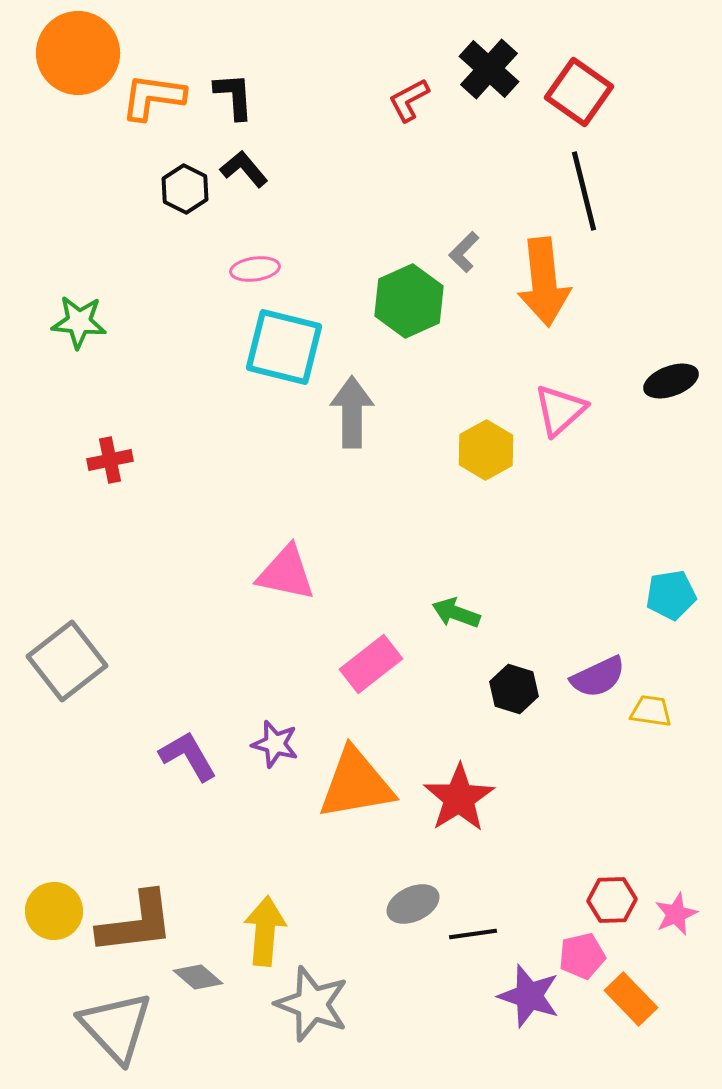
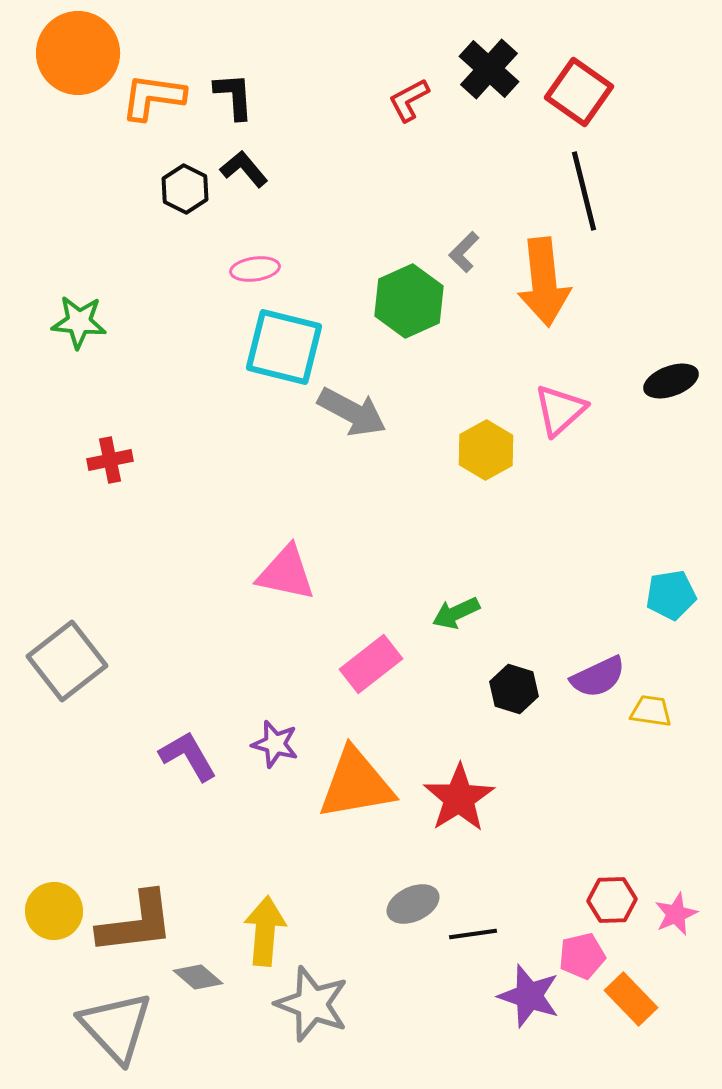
gray arrow at (352, 412): rotated 118 degrees clockwise
green arrow at (456, 613): rotated 45 degrees counterclockwise
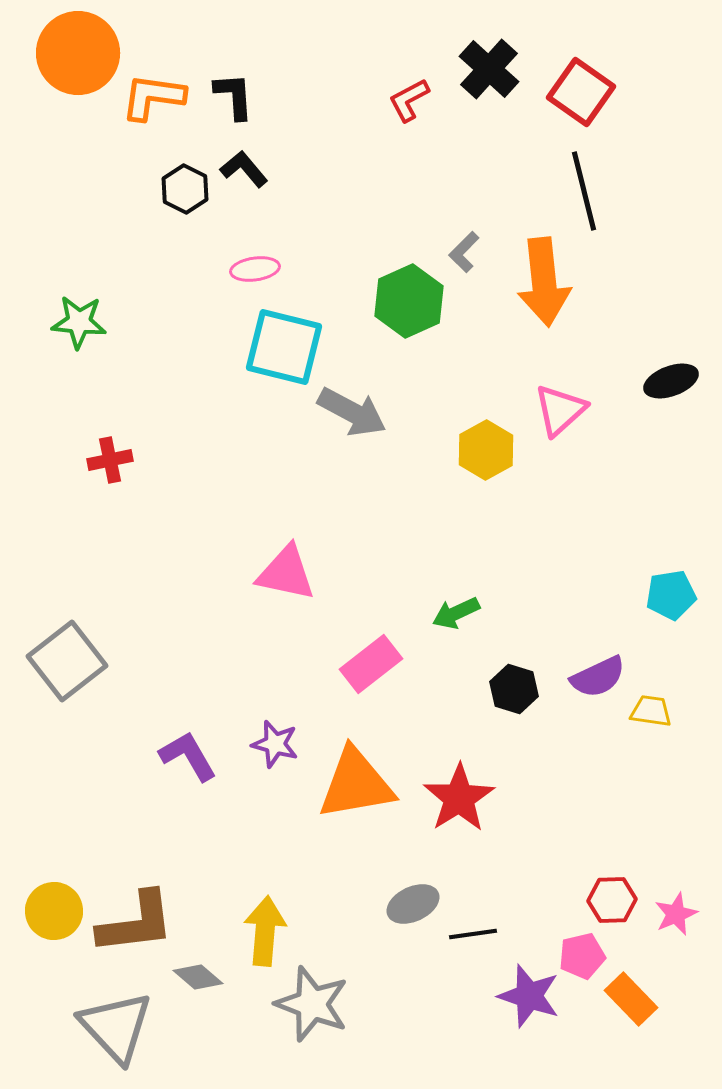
red square at (579, 92): moved 2 px right
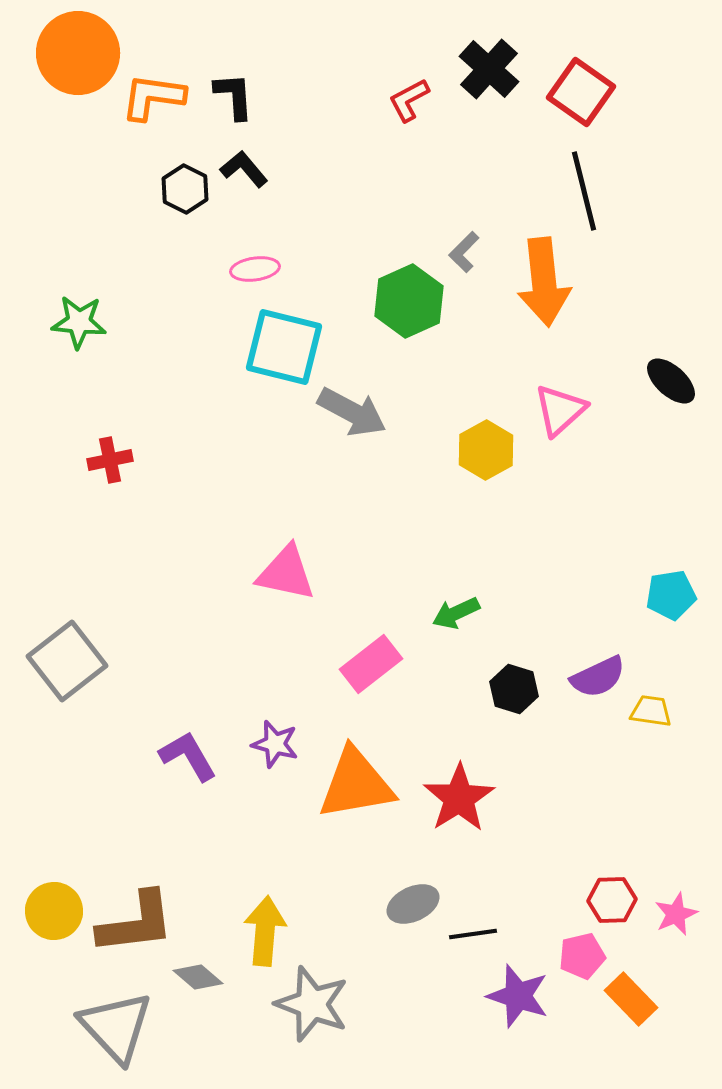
black ellipse at (671, 381): rotated 62 degrees clockwise
purple star at (529, 996): moved 11 px left
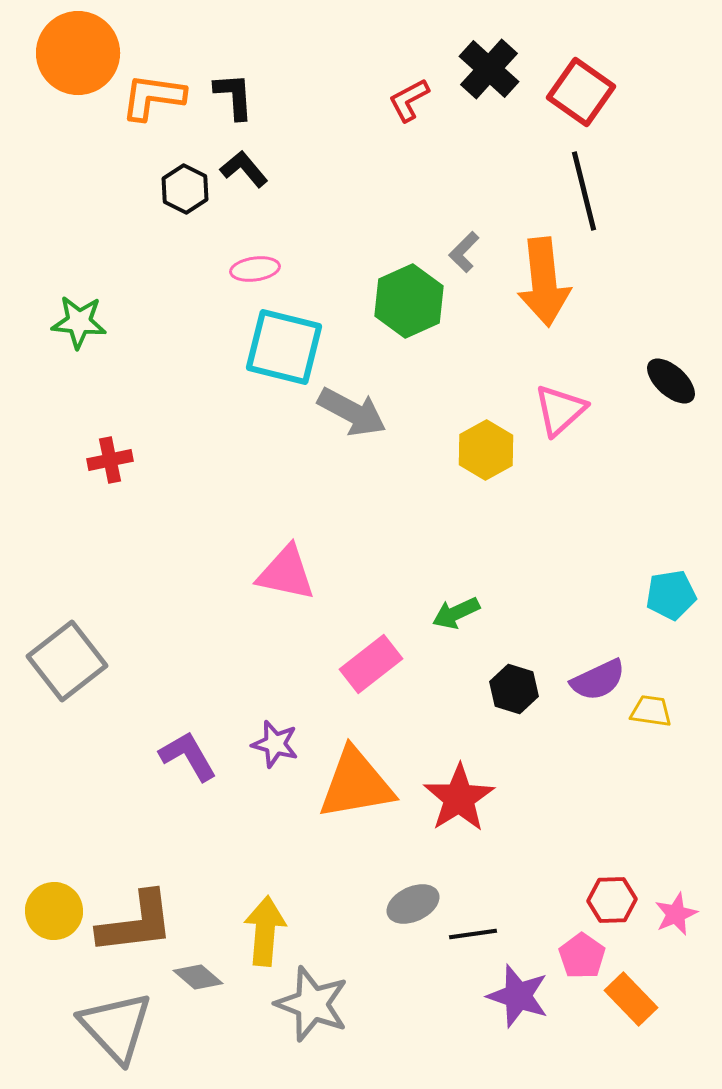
purple semicircle at (598, 677): moved 3 px down
pink pentagon at (582, 956): rotated 24 degrees counterclockwise
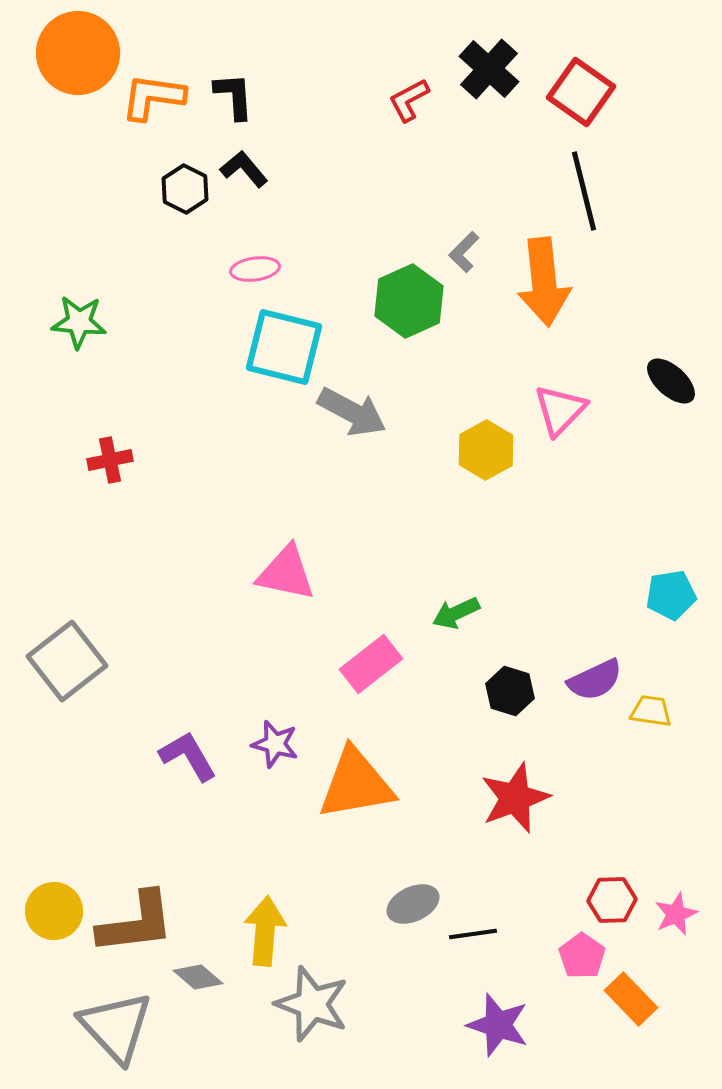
pink triangle at (560, 410): rotated 4 degrees counterclockwise
purple semicircle at (598, 680): moved 3 px left
black hexagon at (514, 689): moved 4 px left, 2 px down
red star at (459, 798): moved 56 px right; rotated 12 degrees clockwise
purple star at (518, 996): moved 20 px left, 29 px down
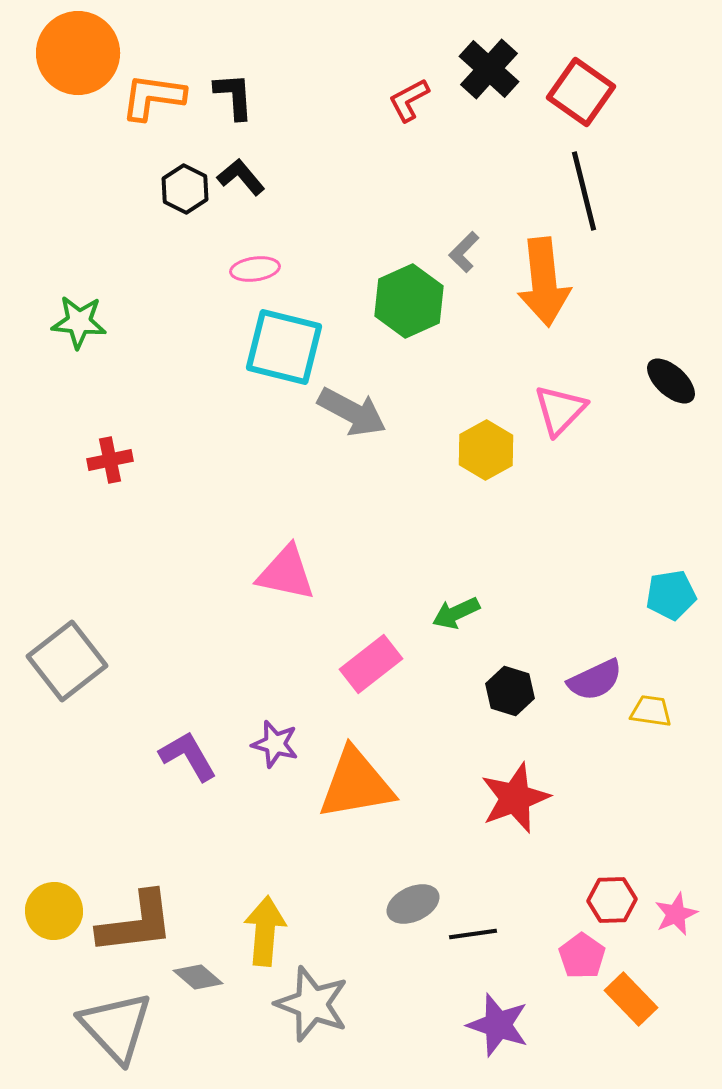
black L-shape at (244, 169): moved 3 px left, 8 px down
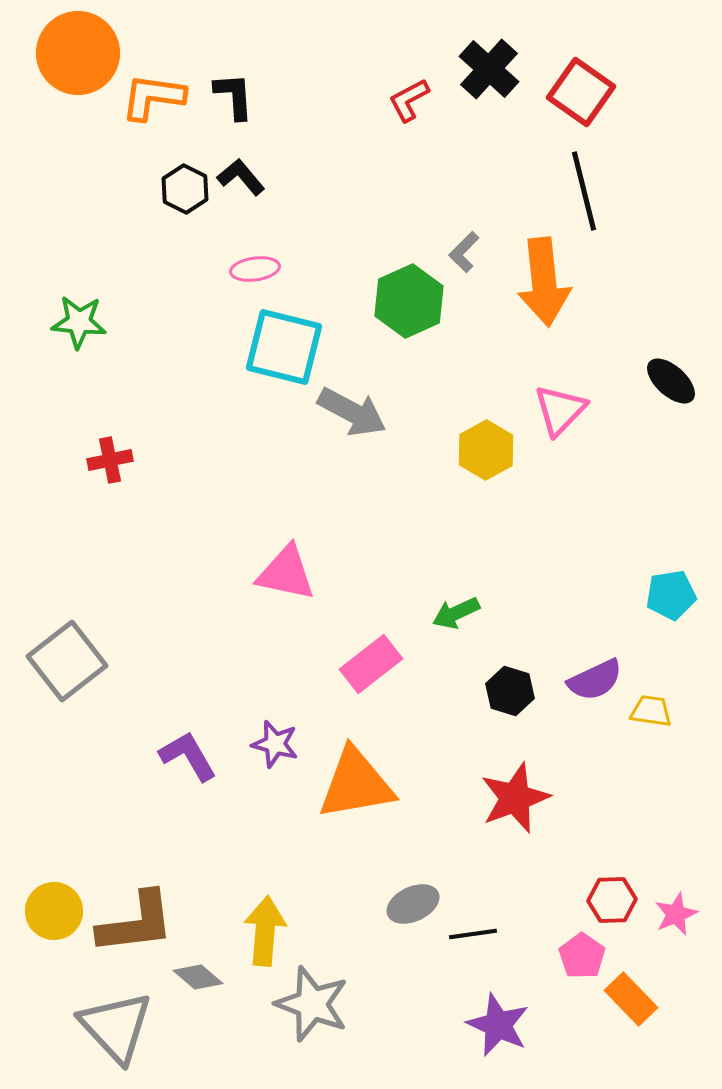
purple star at (498, 1025): rotated 6 degrees clockwise
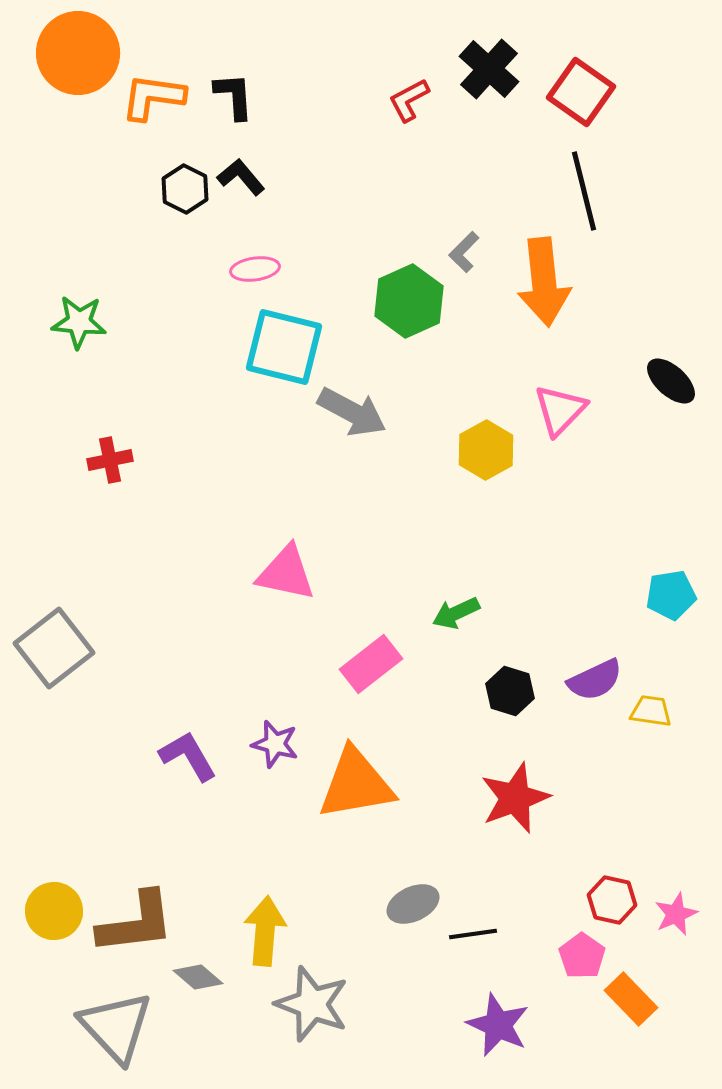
gray square at (67, 661): moved 13 px left, 13 px up
red hexagon at (612, 900): rotated 15 degrees clockwise
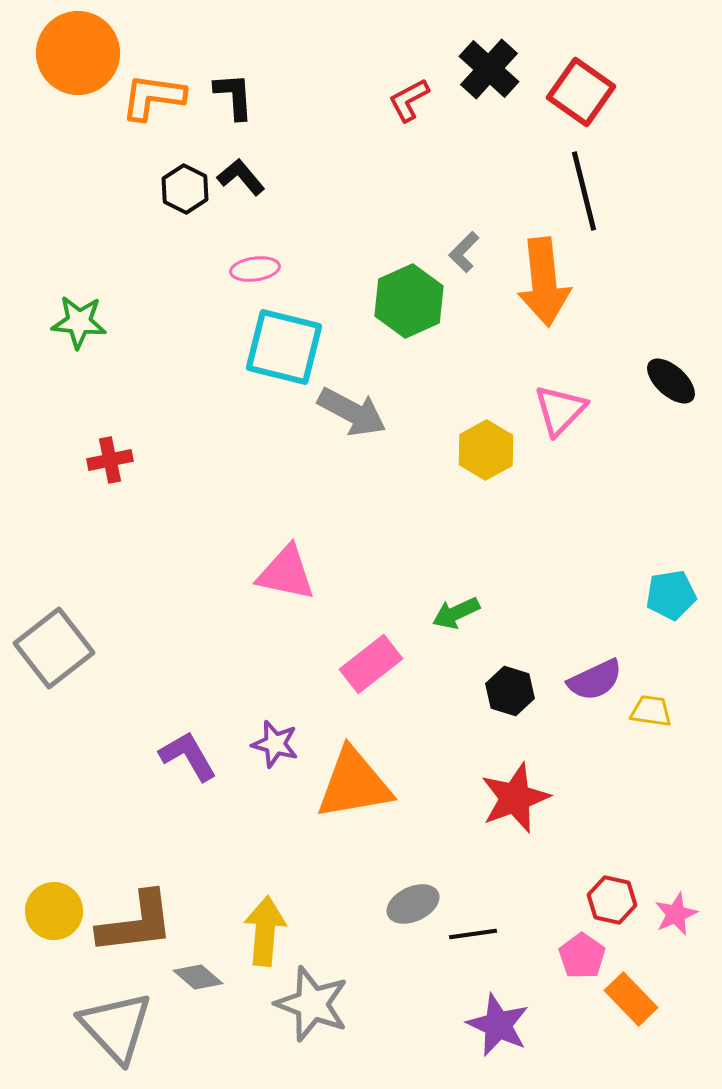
orange triangle at (356, 784): moved 2 px left
